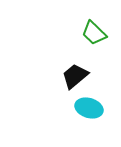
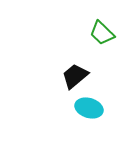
green trapezoid: moved 8 px right
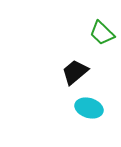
black trapezoid: moved 4 px up
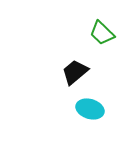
cyan ellipse: moved 1 px right, 1 px down
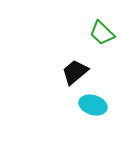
cyan ellipse: moved 3 px right, 4 px up
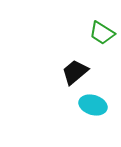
green trapezoid: rotated 12 degrees counterclockwise
